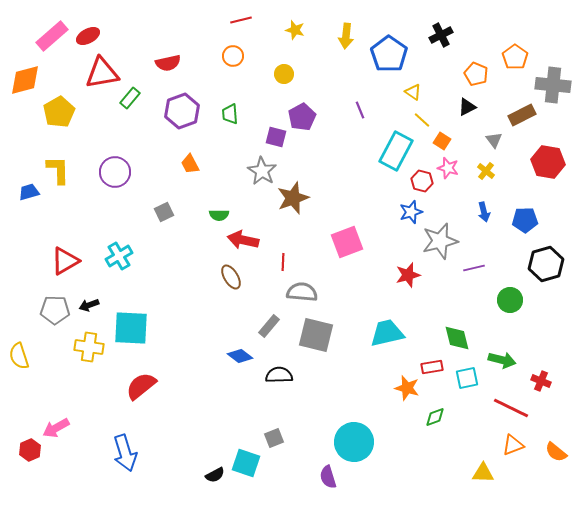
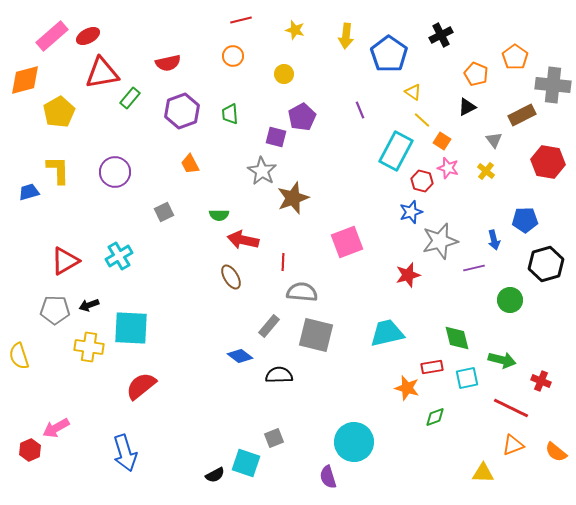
blue arrow at (484, 212): moved 10 px right, 28 px down
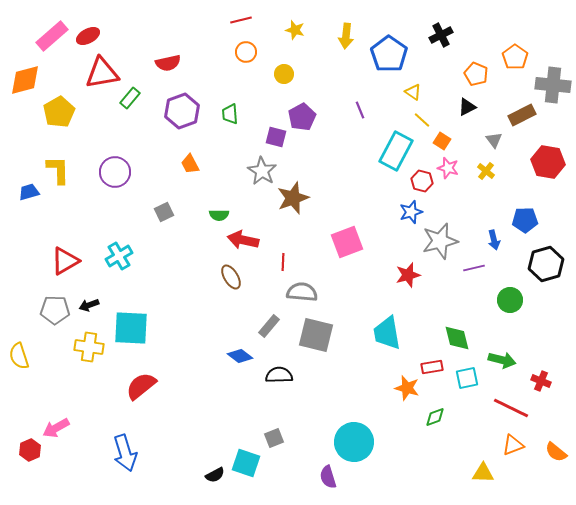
orange circle at (233, 56): moved 13 px right, 4 px up
cyan trapezoid at (387, 333): rotated 87 degrees counterclockwise
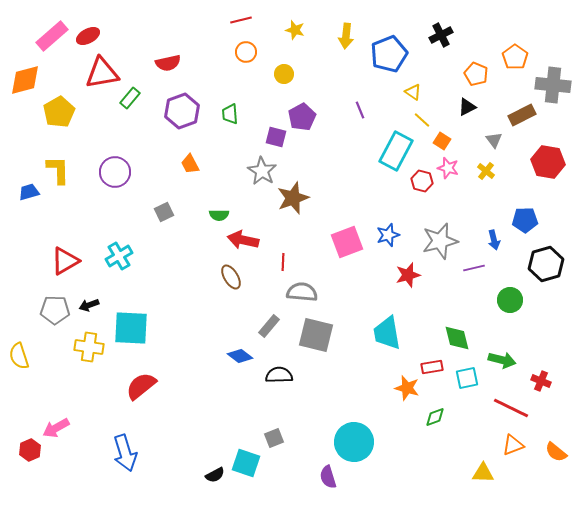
blue pentagon at (389, 54): rotated 15 degrees clockwise
blue star at (411, 212): moved 23 px left, 23 px down
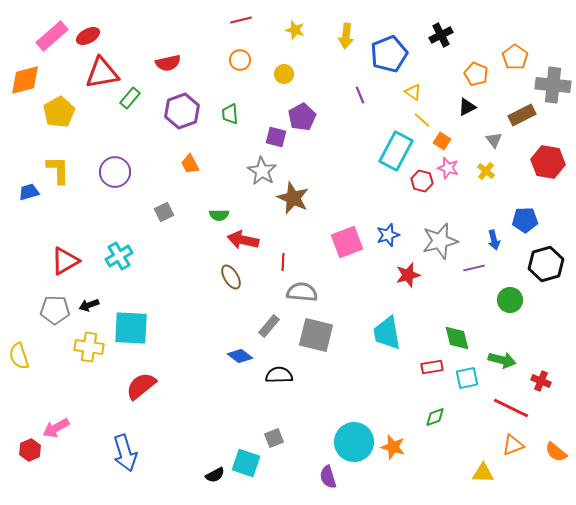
orange circle at (246, 52): moved 6 px left, 8 px down
purple line at (360, 110): moved 15 px up
brown star at (293, 198): rotated 28 degrees counterclockwise
orange star at (407, 388): moved 14 px left, 59 px down
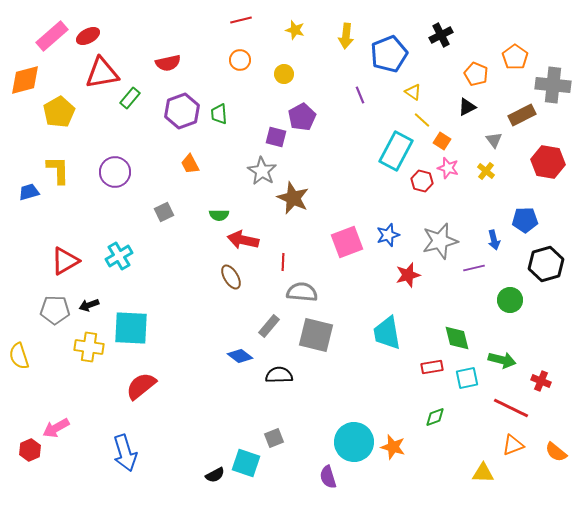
green trapezoid at (230, 114): moved 11 px left
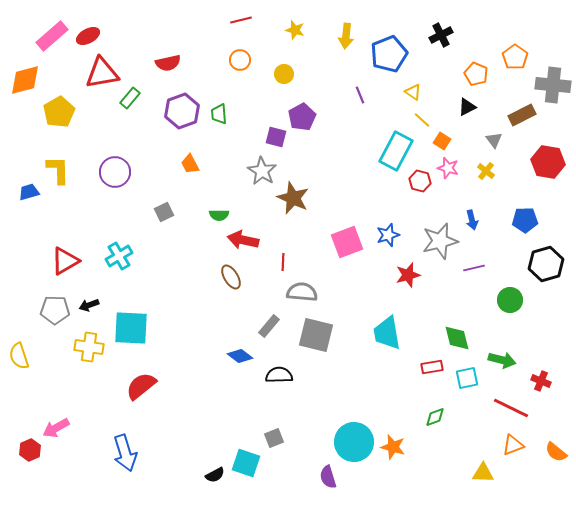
red hexagon at (422, 181): moved 2 px left
blue arrow at (494, 240): moved 22 px left, 20 px up
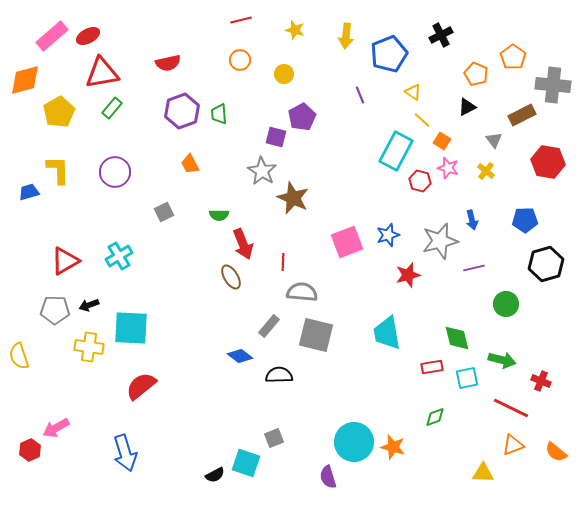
orange pentagon at (515, 57): moved 2 px left
green rectangle at (130, 98): moved 18 px left, 10 px down
red arrow at (243, 240): moved 4 px down; rotated 124 degrees counterclockwise
green circle at (510, 300): moved 4 px left, 4 px down
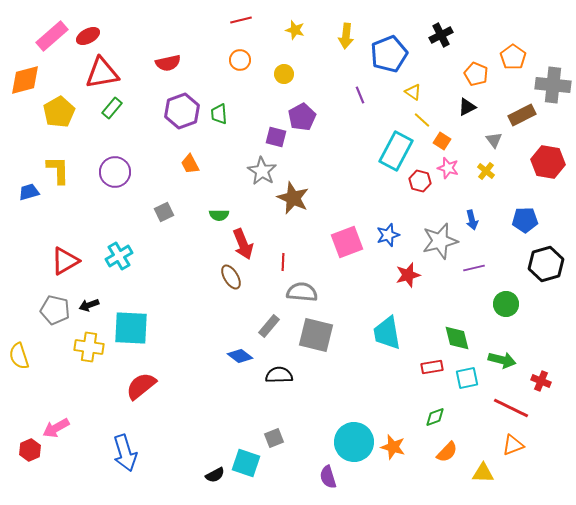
gray pentagon at (55, 310): rotated 12 degrees clockwise
orange semicircle at (556, 452): moved 109 px left; rotated 85 degrees counterclockwise
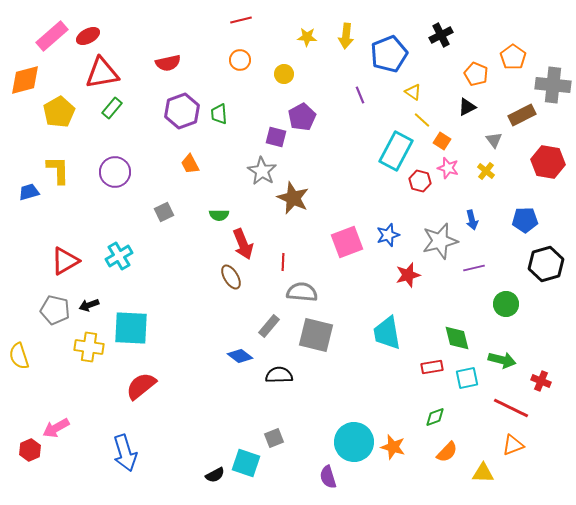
yellow star at (295, 30): moved 12 px right, 7 px down; rotated 12 degrees counterclockwise
